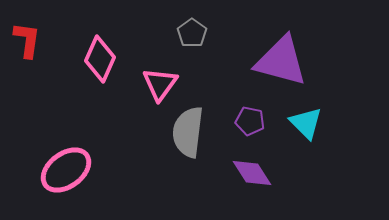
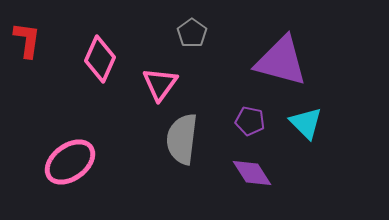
gray semicircle: moved 6 px left, 7 px down
pink ellipse: moved 4 px right, 8 px up
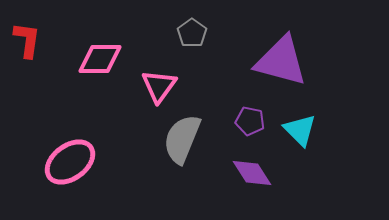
pink diamond: rotated 66 degrees clockwise
pink triangle: moved 1 px left, 2 px down
cyan triangle: moved 6 px left, 7 px down
gray semicircle: rotated 15 degrees clockwise
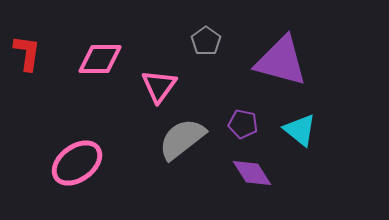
gray pentagon: moved 14 px right, 8 px down
red L-shape: moved 13 px down
purple pentagon: moved 7 px left, 3 px down
cyan triangle: rotated 6 degrees counterclockwise
gray semicircle: rotated 30 degrees clockwise
pink ellipse: moved 7 px right, 1 px down
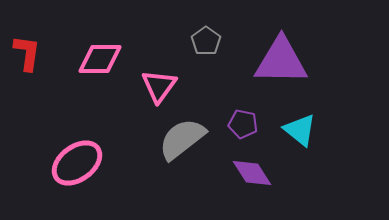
purple triangle: rotated 14 degrees counterclockwise
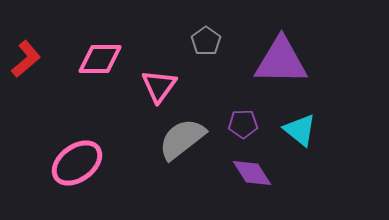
red L-shape: moved 1 px left, 6 px down; rotated 42 degrees clockwise
purple pentagon: rotated 12 degrees counterclockwise
